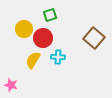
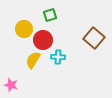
red circle: moved 2 px down
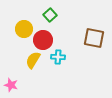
green square: rotated 24 degrees counterclockwise
brown square: rotated 30 degrees counterclockwise
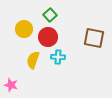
red circle: moved 5 px right, 3 px up
yellow semicircle: rotated 12 degrees counterclockwise
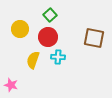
yellow circle: moved 4 px left
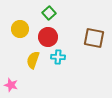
green square: moved 1 px left, 2 px up
